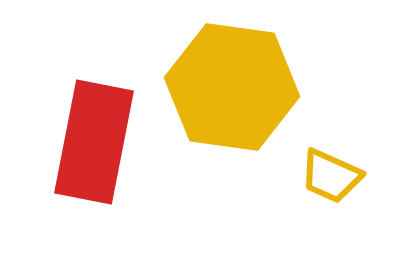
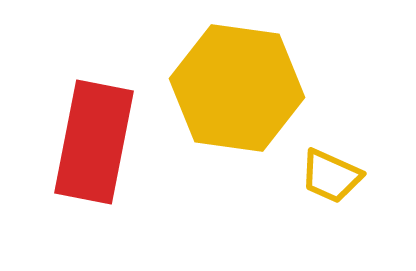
yellow hexagon: moved 5 px right, 1 px down
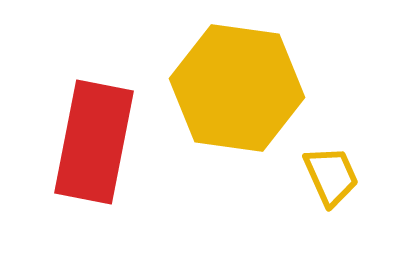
yellow trapezoid: rotated 138 degrees counterclockwise
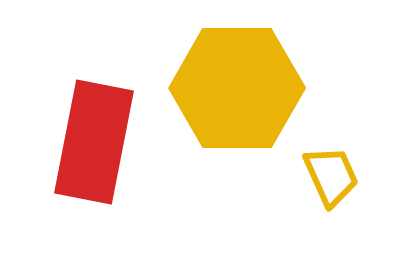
yellow hexagon: rotated 8 degrees counterclockwise
